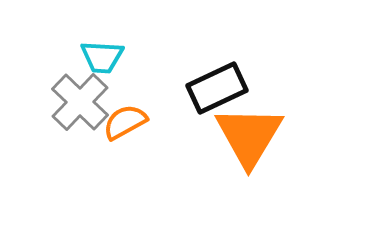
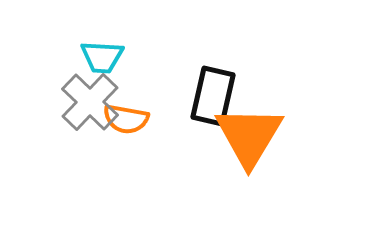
black rectangle: moved 4 px left, 8 px down; rotated 52 degrees counterclockwise
gray cross: moved 10 px right
orange semicircle: moved 1 px right, 3 px up; rotated 141 degrees counterclockwise
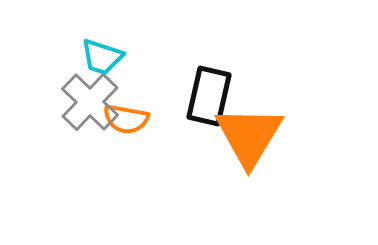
cyan trapezoid: rotated 15 degrees clockwise
black rectangle: moved 4 px left
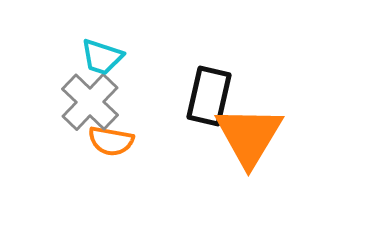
orange semicircle: moved 15 px left, 22 px down
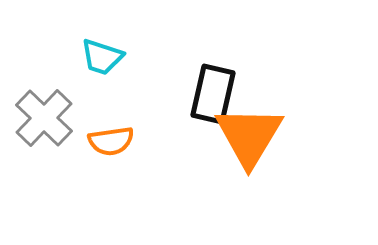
black rectangle: moved 4 px right, 2 px up
gray cross: moved 46 px left, 16 px down
orange semicircle: rotated 18 degrees counterclockwise
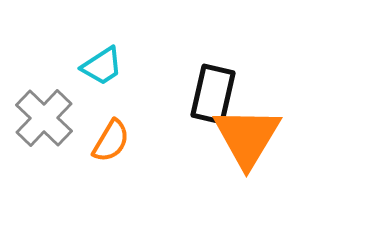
cyan trapezoid: moved 9 px down; rotated 51 degrees counterclockwise
orange triangle: moved 2 px left, 1 px down
orange semicircle: rotated 51 degrees counterclockwise
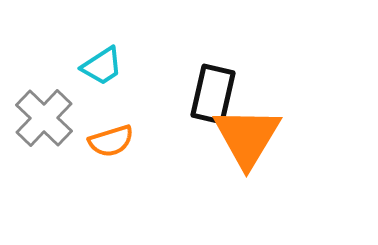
orange semicircle: rotated 42 degrees clockwise
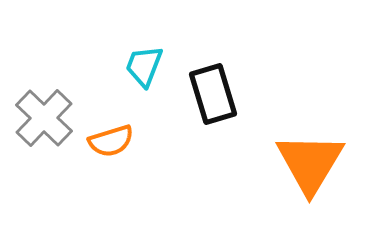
cyan trapezoid: moved 42 px right; rotated 144 degrees clockwise
black rectangle: rotated 30 degrees counterclockwise
orange triangle: moved 63 px right, 26 px down
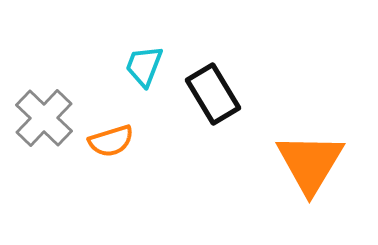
black rectangle: rotated 14 degrees counterclockwise
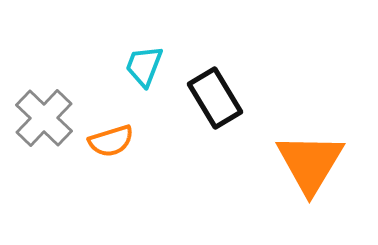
black rectangle: moved 2 px right, 4 px down
